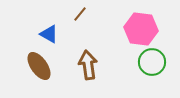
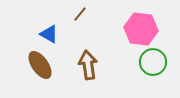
green circle: moved 1 px right
brown ellipse: moved 1 px right, 1 px up
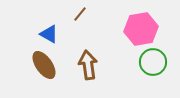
pink hexagon: rotated 16 degrees counterclockwise
brown ellipse: moved 4 px right
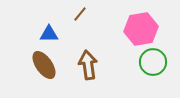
blue triangle: rotated 30 degrees counterclockwise
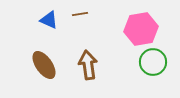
brown line: rotated 42 degrees clockwise
blue triangle: moved 14 px up; rotated 24 degrees clockwise
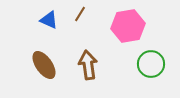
brown line: rotated 49 degrees counterclockwise
pink hexagon: moved 13 px left, 3 px up
green circle: moved 2 px left, 2 px down
